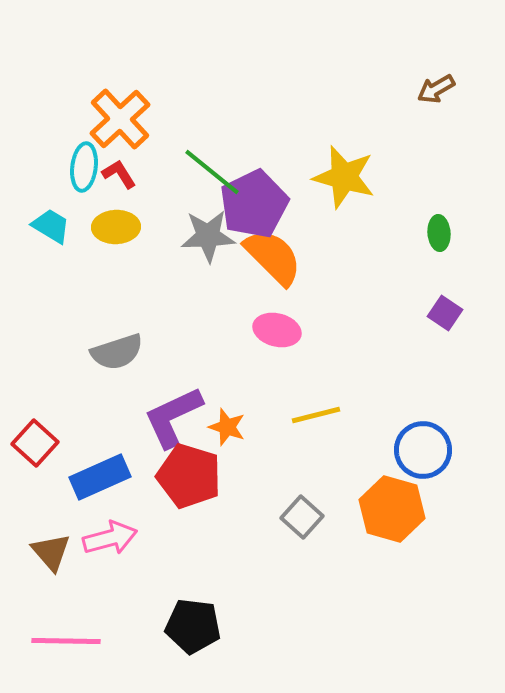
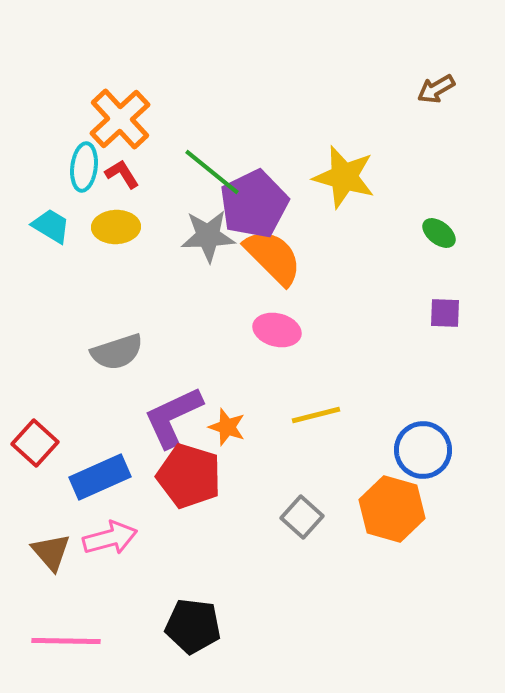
red L-shape: moved 3 px right
green ellipse: rotated 48 degrees counterclockwise
purple square: rotated 32 degrees counterclockwise
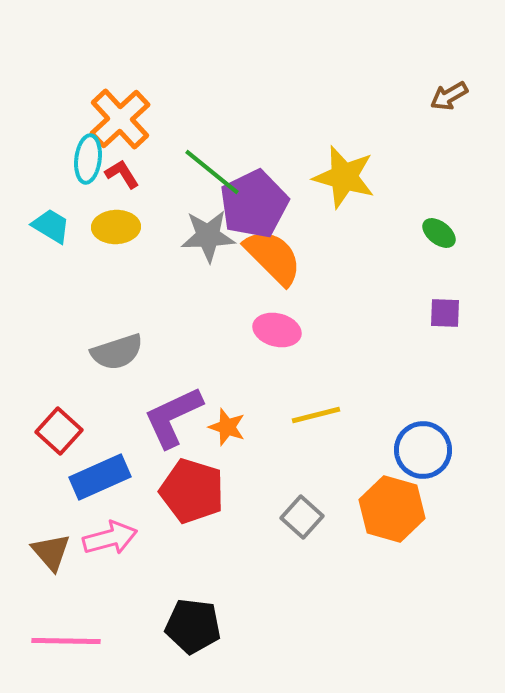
brown arrow: moved 13 px right, 7 px down
cyan ellipse: moved 4 px right, 8 px up
red square: moved 24 px right, 12 px up
red pentagon: moved 3 px right, 15 px down
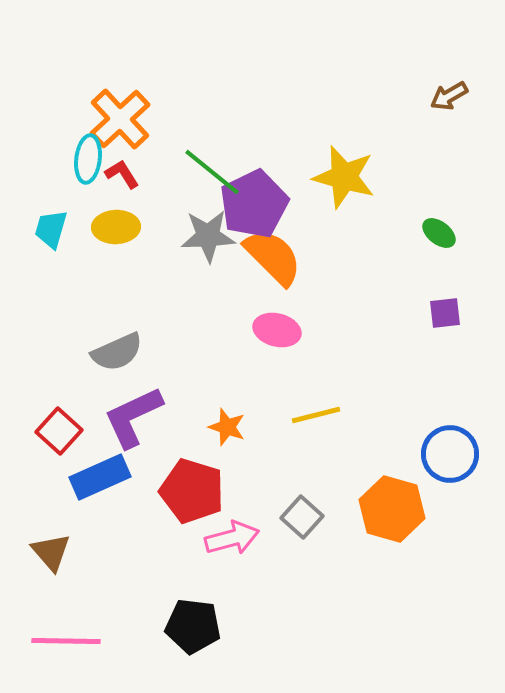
cyan trapezoid: moved 3 px down; rotated 105 degrees counterclockwise
purple square: rotated 8 degrees counterclockwise
gray semicircle: rotated 6 degrees counterclockwise
purple L-shape: moved 40 px left
blue circle: moved 27 px right, 4 px down
pink arrow: moved 122 px right
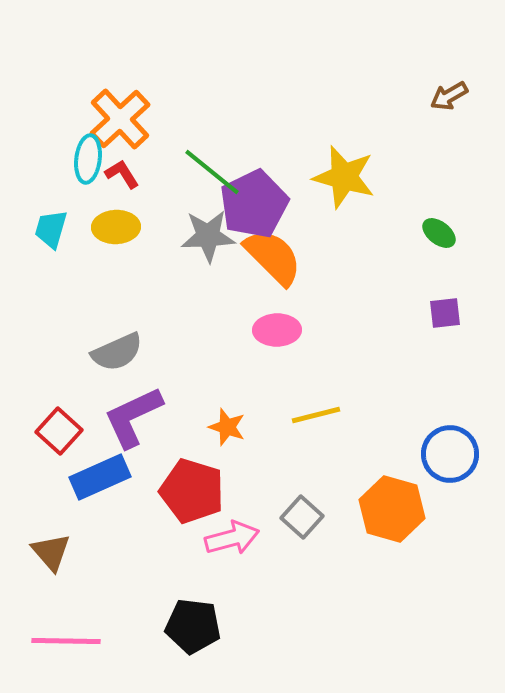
pink ellipse: rotated 15 degrees counterclockwise
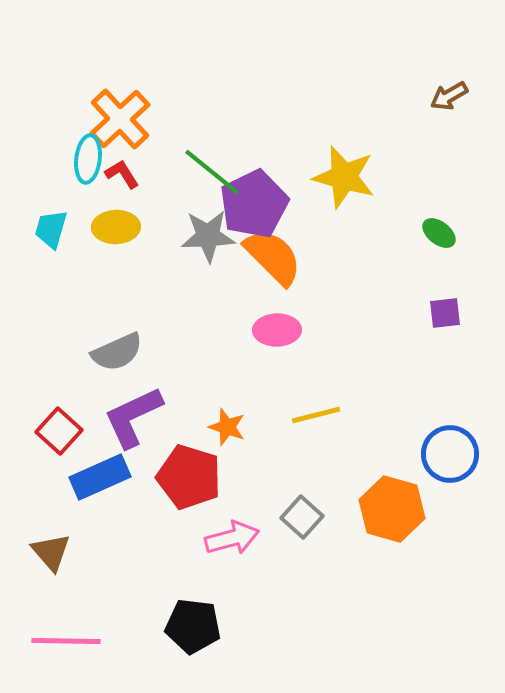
red pentagon: moved 3 px left, 14 px up
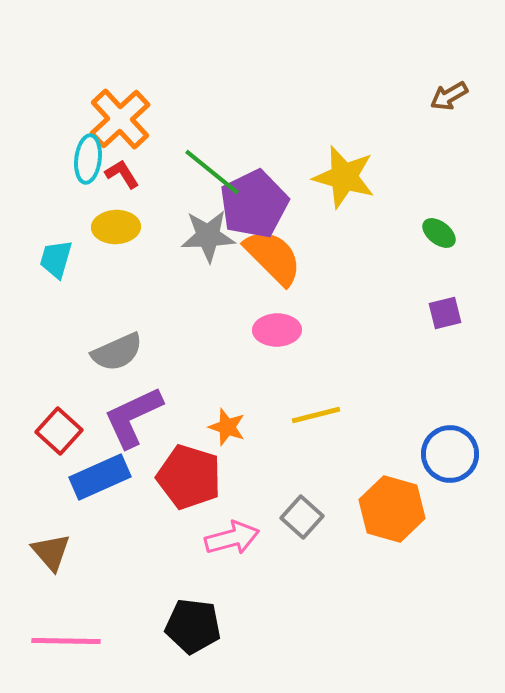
cyan trapezoid: moved 5 px right, 30 px down
purple square: rotated 8 degrees counterclockwise
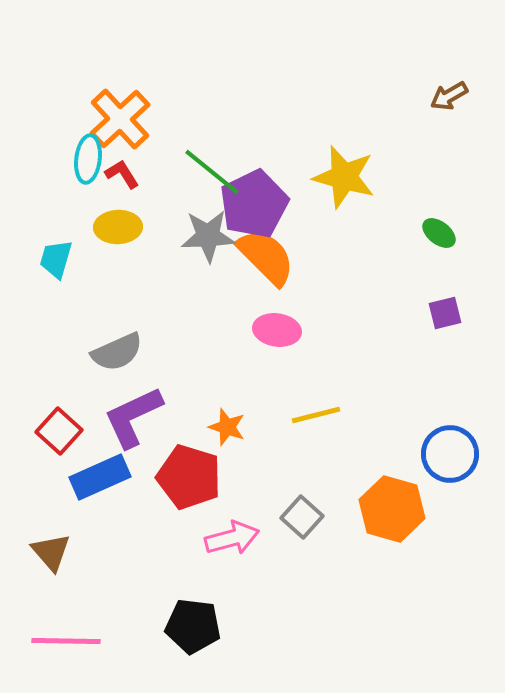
yellow ellipse: moved 2 px right
orange semicircle: moved 7 px left
pink ellipse: rotated 9 degrees clockwise
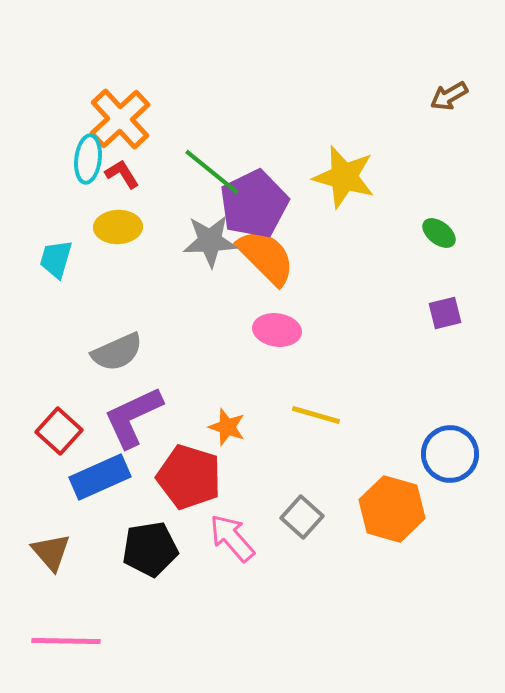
gray star: moved 2 px right, 5 px down
yellow line: rotated 30 degrees clockwise
pink arrow: rotated 116 degrees counterclockwise
black pentagon: moved 43 px left, 77 px up; rotated 16 degrees counterclockwise
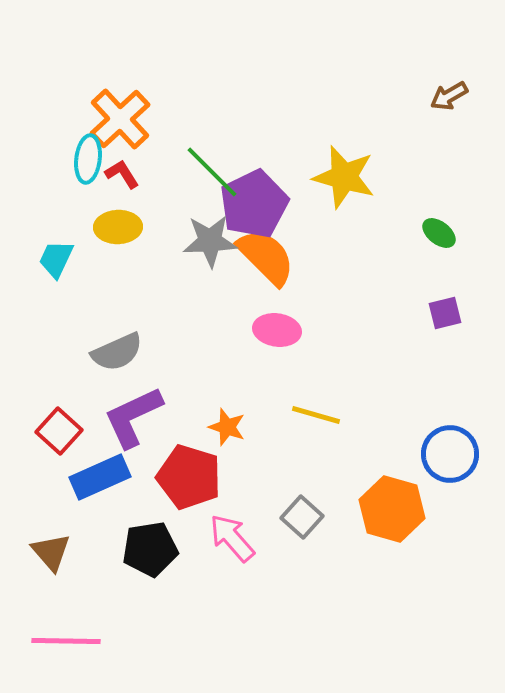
green line: rotated 6 degrees clockwise
cyan trapezoid: rotated 9 degrees clockwise
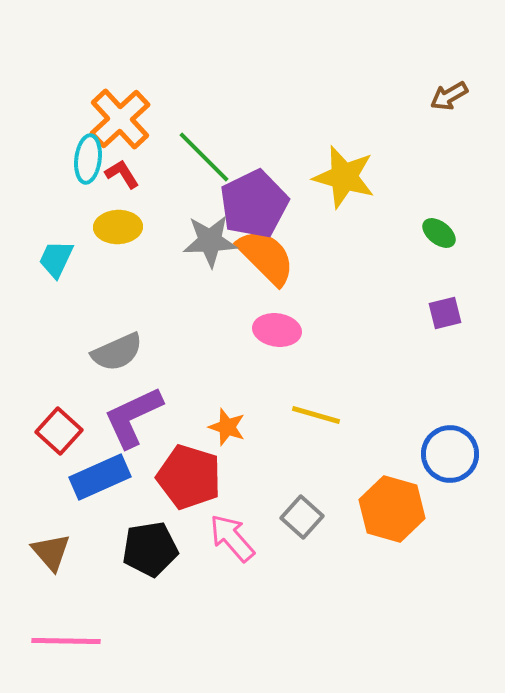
green line: moved 8 px left, 15 px up
